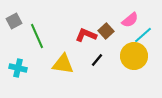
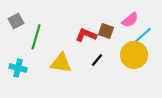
gray square: moved 2 px right
brown square: rotated 28 degrees counterclockwise
green line: moved 1 px left, 1 px down; rotated 40 degrees clockwise
yellow circle: moved 1 px up
yellow triangle: moved 2 px left, 1 px up
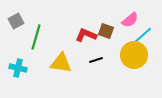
black line: moved 1 px left; rotated 32 degrees clockwise
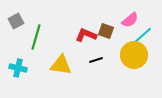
yellow triangle: moved 2 px down
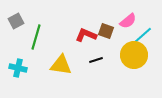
pink semicircle: moved 2 px left, 1 px down
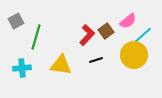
brown square: rotated 35 degrees clockwise
red L-shape: moved 1 px right; rotated 110 degrees clockwise
cyan cross: moved 4 px right; rotated 18 degrees counterclockwise
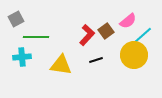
gray square: moved 2 px up
green line: rotated 75 degrees clockwise
cyan cross: moved 11 px up
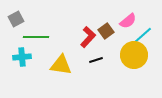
red L-shape: moved 1 px right, 2 px down
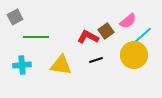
gray square: moved 1 px left, 2 px up
red L-shape: rotated 105 degrees counterclockwise
cyan cross: moved 8 px down
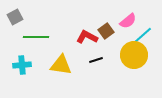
red L-shape: moved 1 px left
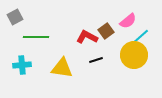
cyan line: moved 3 px left, 2 px down
yellow triangle: moved 1 px right, 3 px down
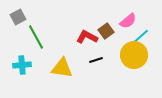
gray square: moved 3 px right
green line: rotated 60 degrees clockwise
